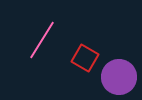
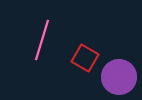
pink line: rotated 15 degrees counterclockwise
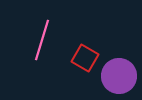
purple circle: moved 1 px up
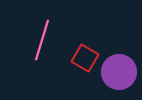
purple circle: moved 4 px up
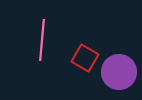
pink line: rotated 12 degrees counterclockwise
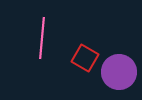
pink line: moved 2 px up
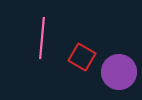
red square: moved 3 px left, 1 px up
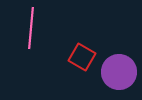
pink line: moved 11 px left, 10 px up
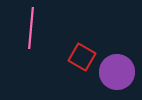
purple circle: moved 2 px left
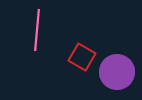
pink line: moved 6 px right, 2 px down
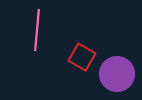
purple circle: moved 2 px down
